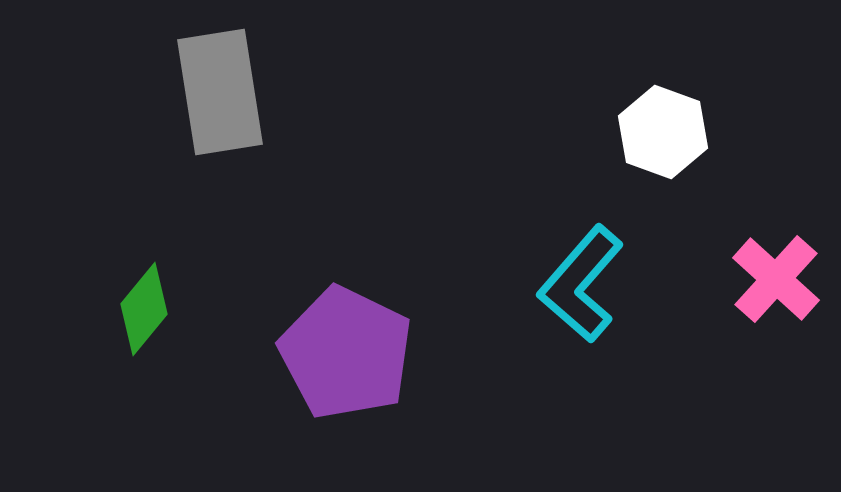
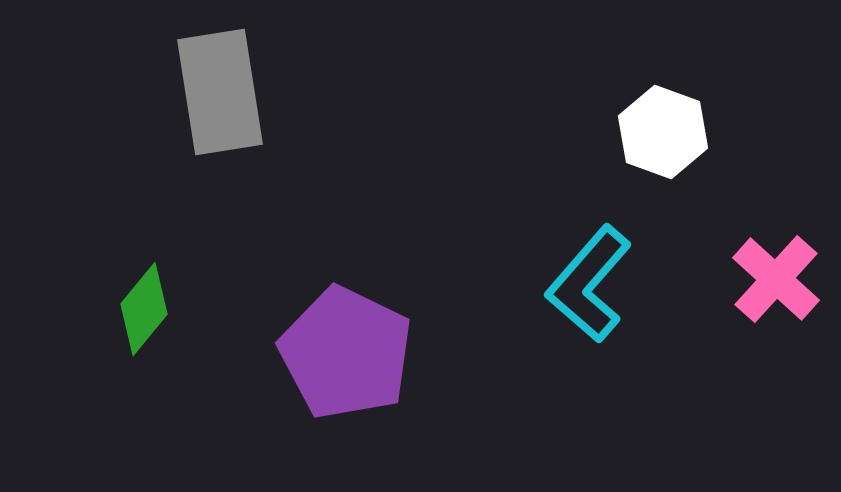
cyan L-shape: moved 8 px right
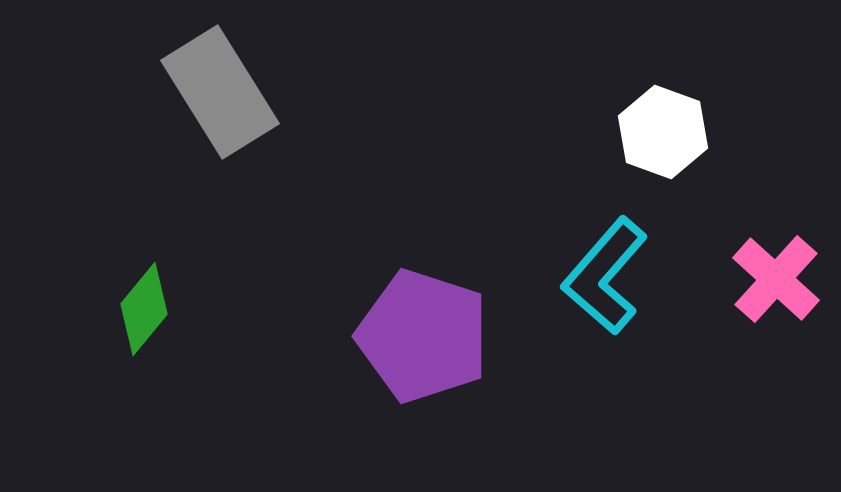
gray rectangle: rotated 23 degrees counterclockwise
cyan L-shape: moved 16 px right, 8 px up
purple pentagon: moved 77 px right, 17 px up; rotated 8 degrees counterclockwise
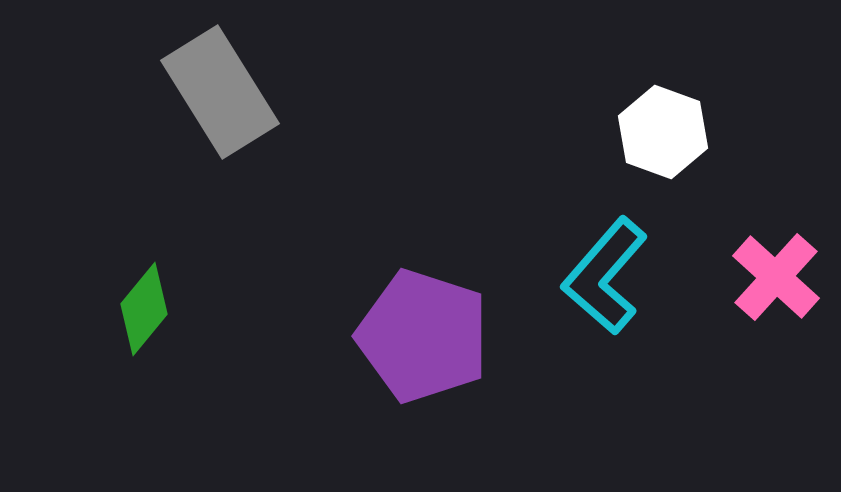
pink cross: moved 2 px up
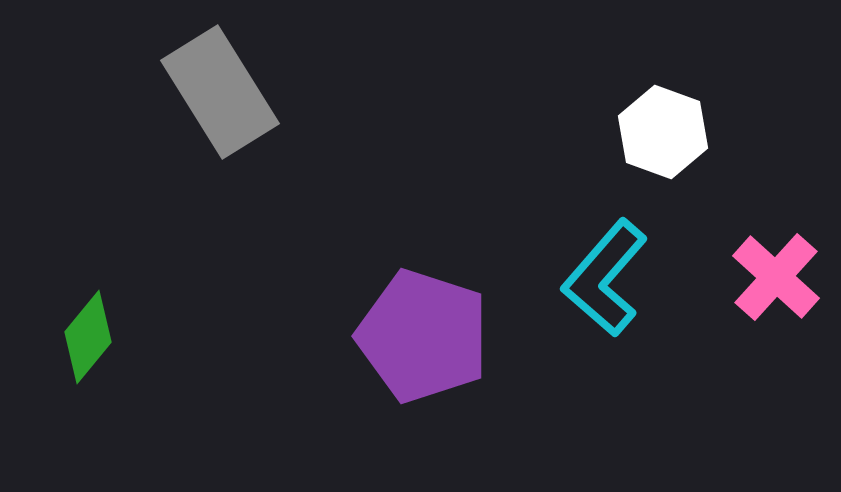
cyan L-shape: moved 2 px down
green diamond: moved 56 px left, 28 px down
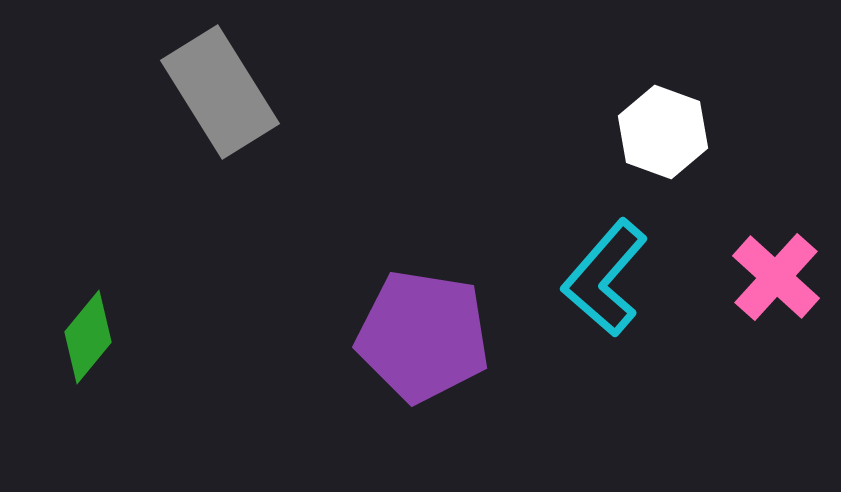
purple pentagon: rotated 9 degrees counterclockwise
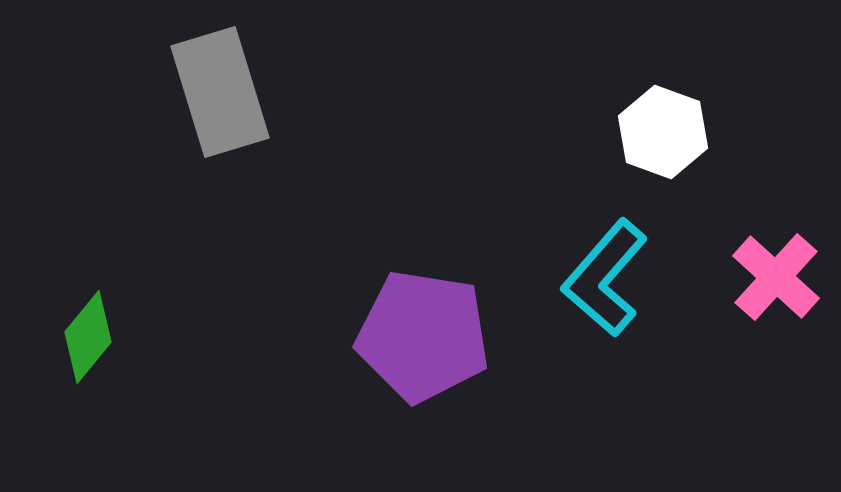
gray rectangle: rotated 15 degrees clockwise
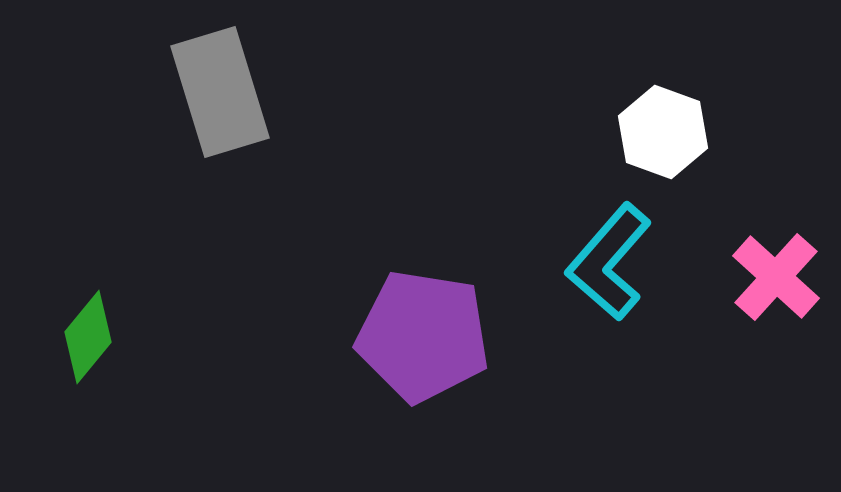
cyan L-shape: moved 4 px right, 16 px up
